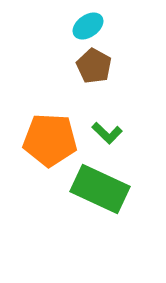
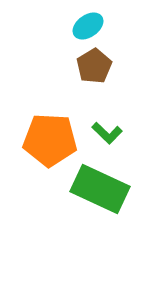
brown pentagon: rotated 12 degrees clockwise
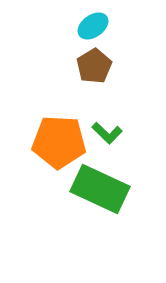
cyan ellipse: moved 5 px right
orange pentagon: moved 9 px right, 2 px down
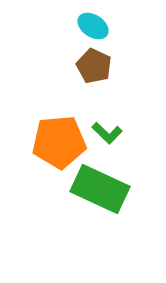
cyan ellipse: rotated 68 degrees clockwise
brown pentagon: rotated 16 degrees counterclockwise
orange pentagon: rotated 8 degrees counterclockwise
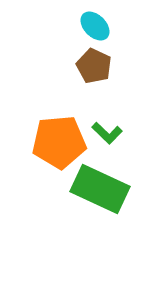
cyan ellipse: moved 2 px right; rotated 12 degrees clockwise
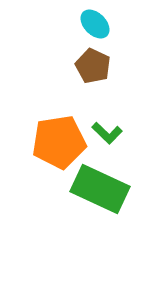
cyan ellipse: moved 2 px up
brown pentagon: moved 1 px left
orange pentagon: rotated 4 degrees counterclockwise
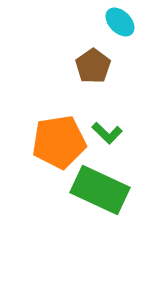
cyan ellipse: moved 25 px right, 2 px up
brown pentagon: rotated 12 degrees clockwise
green rectangle: moved 1 px down
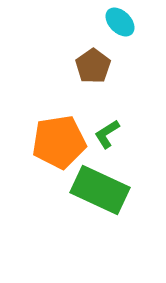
green L-shape: moved 1 px down; rotated 104 degrees clockwise
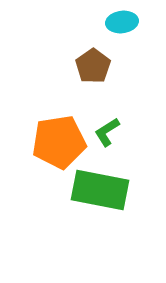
cyan ellipse: moved 2 px right; rotated 52 degrees counterclockwise
green L-shape: moved 2 px up
green rectangle: rotated 14 degrees counterclockwise
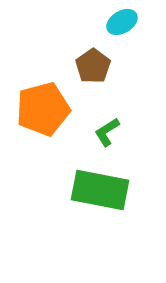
cyan ellipse: rotated 24 degrees counterclockwise
orange pentagon: moved 16 px left, 33 px up; rotated 6 degrees counterclockwise
